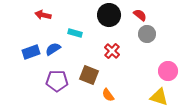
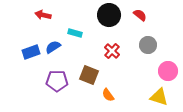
gray circle: moved 1 px right, 11 px down
blue semicircle: moved 2 px up
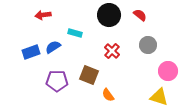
red arrow: rotated 21 degrees counterclockwise
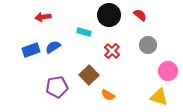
red arrow: moved 2 px down
cyan rectangle: moved 9 px right, 1 px up
blue rectangle: moved 2 px up
brown square: rotated 24 degrees clockwise
purple pentagon: moved 6 px down; rotated 10 degrees counterclockwise
orange semicircle: rotated 24 degrees counterclockwise
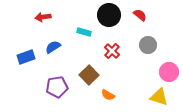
blue rectangle: moved 5 px left, 7 px down
pink circle: moved 1 px right, 1 px down
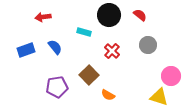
blue semicircle: moved 2 px right; rotated 84 degrees clockwise
blue rectangle: moved 7 px up
pink circle: moved 2 px right, 4 px down
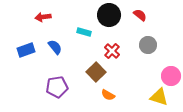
brown square: moved 7 px right, 3 px up
